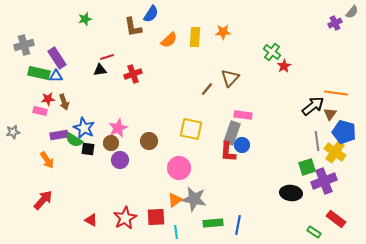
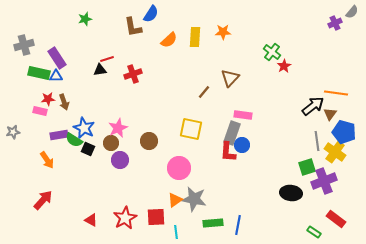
red line at (107, 57): moved 2 px down
brown line at (207, 89): moved 3 px left, 3 px down
black square at (88, 149): rotated 16 degrees clockwise
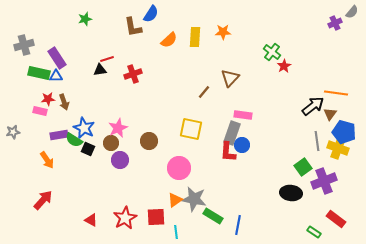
yellow cross at (335, 152): moved 3 px right, 4 px up; rotated 15 degrees counterclockwise
green square at (307, 167): moved 4 px left; rotated 18 degrees counterclockwise
green rectangle at (213, 223): moved 7 px up; rotated 36 degrees clockwise
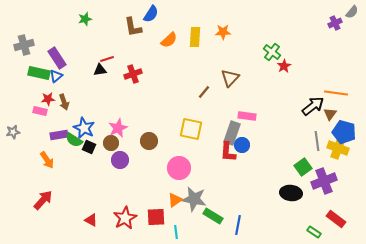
blue triangle at (56, 76): rotated 40 degrees counterclockwise
pink rectangle at (243, 115): moved 4 px right, 1 px down
black square at (88, 149): moved 1 px right, 2 px up
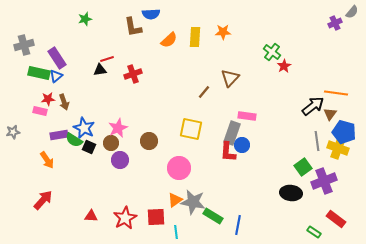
blue semicircle at (151, 14): rotated 54 degrees clockwise
gray star at (194, 199): moved 1 px left, 3 px down
red triangle at (91, 220): moved 4 px up; rotated 24 degrees counterclockwise
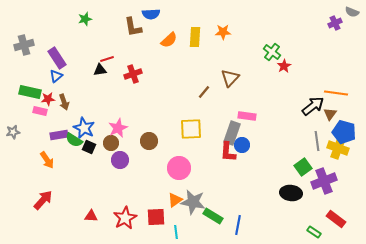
gray semicircle at (352, 12): rotated 72 degrees clockwise
green rectangle at (39, 73): moved 9 px left, 19 px down
yellow square at (191, 129): rotated 15 degrees counterclockwise
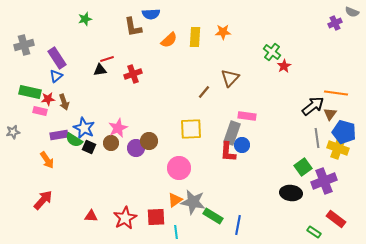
gray line at (317, 141): moved 3 px up
purple circle at (120, 160): moved 16 px right, 12 px up
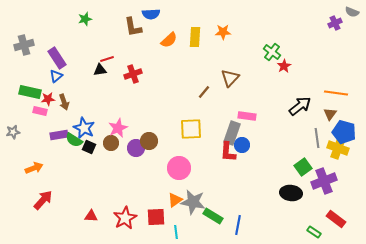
black arrow at (313, 106): moved 13 px left
orange arrow at (47, 160): moved 13 px left, 8 px down; rotated 78 degrees counterclockwise
